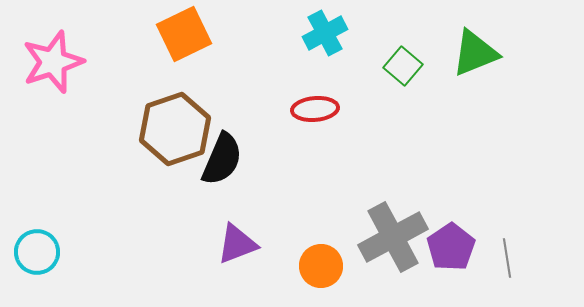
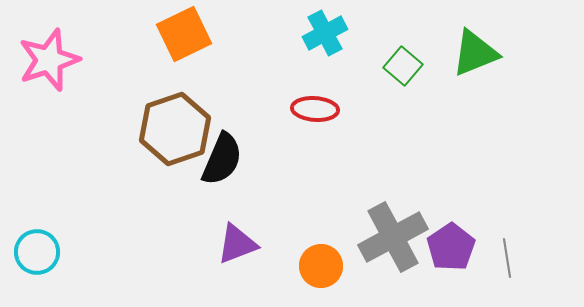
pink star: moved 4 px left, 2 px up
red ellipse: rotated 9 degrees clockwise
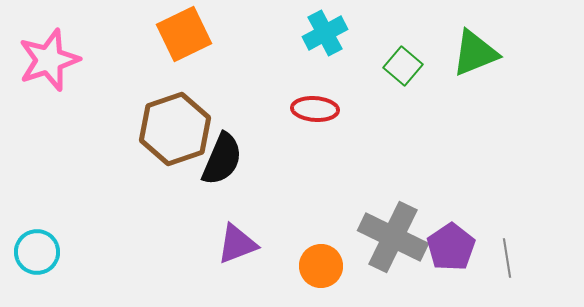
gray cross: rotated 36 degrees counterclockwise
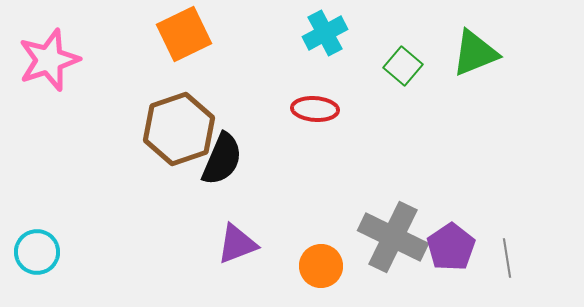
brown hexagon: moved 4 px right
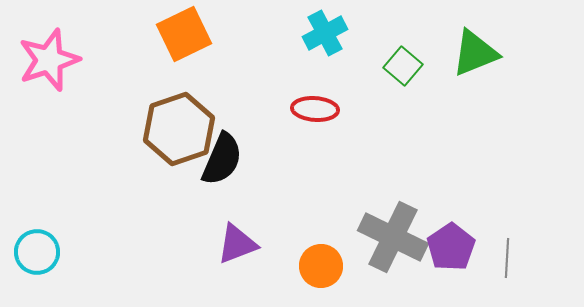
gray line: rotated 12 degrees clockwise
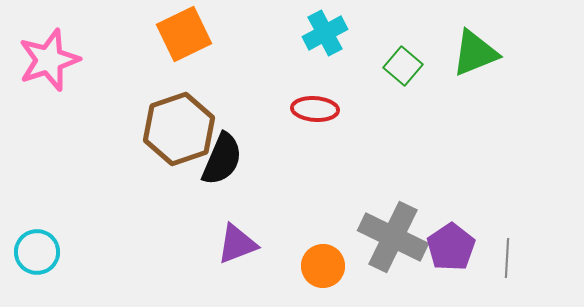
orange circle: moved 2 px right
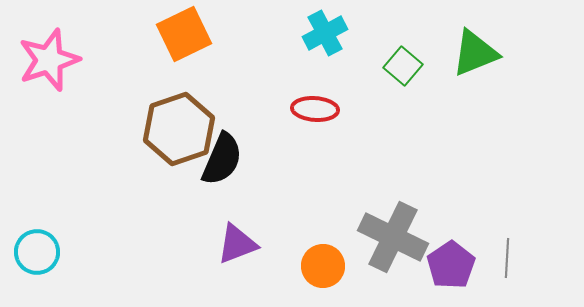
purple pentagon: moved 18 px down
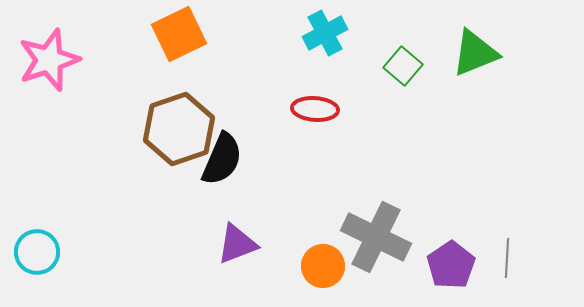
orange square: moved 5 px left
gray cross: moved 17 px left
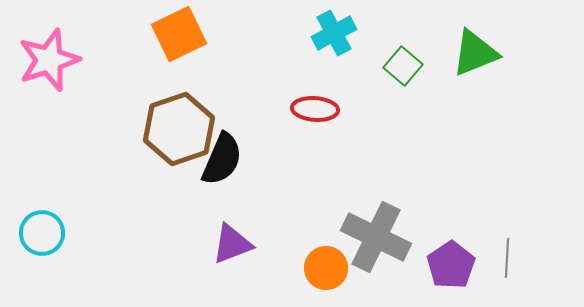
cyan cross: moved 9 px right
purple triangle: moved 5 px left
cyan circle: moved 5 px right, 19 px up
orange circle: moved 3 px right, 2 px down
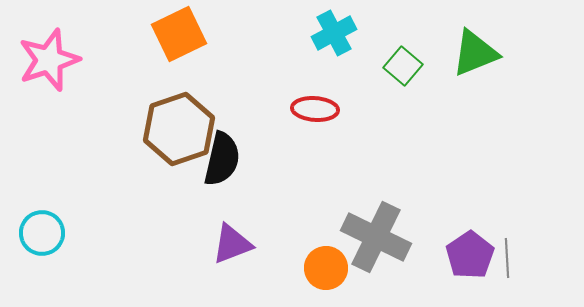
black semicircle: rotated 10 degrees counterclockwise
gray line: rotated 6 degrees counterclockwise
purple pentagon: moved 19 px right, 10 px up
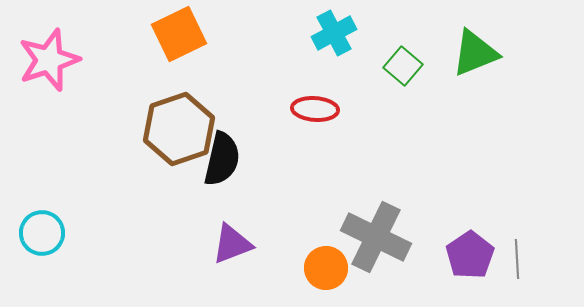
gray line: moved 10 px right, 1 px down
